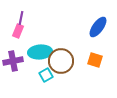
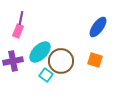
cyan ellipse: rotated 40 degrees counterclockwise
cyan square: rotated 24 degrees counterclockwise
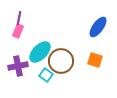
purple line: moved 2 px left
purple cross: moved 5 px right, 5 px down
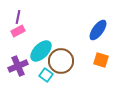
purple line: moved 1 px left, 1 px up
blue ellipse: moved 3 px down
pink rectangle: rotated 40 degrees clockwise
cyan ellipse: moved 1 px right, 1 px up
orange square: moved 6 px right
purple cross: rotated 12 degrees counterclockwise
